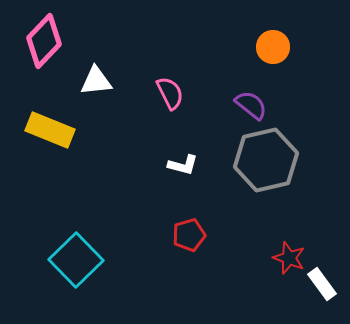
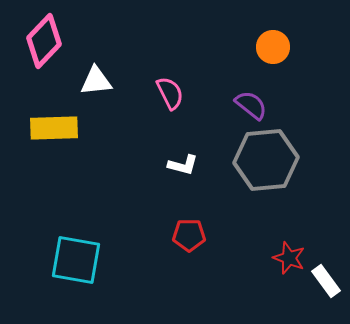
yellow rectangle: moved 4 px right, 2 px up; rotated 24 degrees counterclockwise
gray hexagon: rotated 8 degrees clockwise
red pentagon: rotated 16 degrees clockwise
cyan square: rotated 36 degrees counterclockwise
white rectangle: moved 4 px right, 3 px up
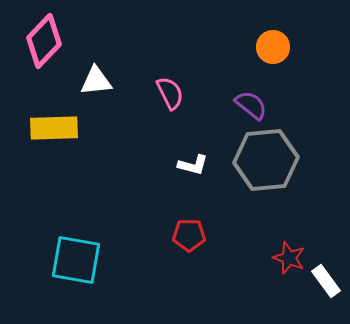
white L-shape: moved 10 px right
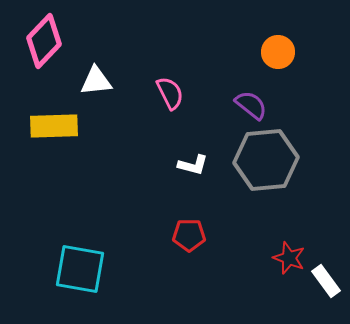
orange circle: moved 5 px right, 5 px down
yellow rectangle: moved 2 px up
cyan square: moved 4 px right, 9 px down
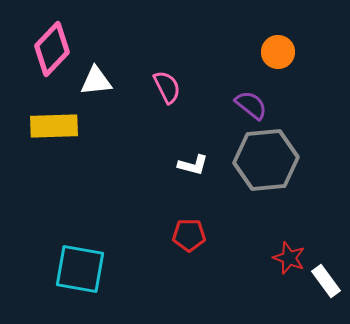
pink diamond: moved 8 px right, 8 px down
pink semicircle: moved 3 px left, 6 px up
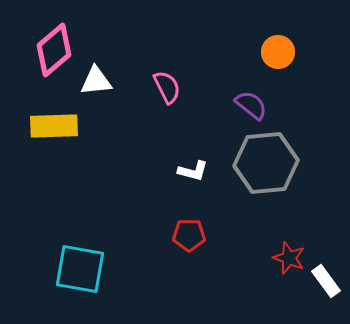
pink diamond: moved 2 px right, 1 px down; rotated 6 degrees clockwise
gray hexagon: moved 3 px down
white L-shape: moved 6 px down
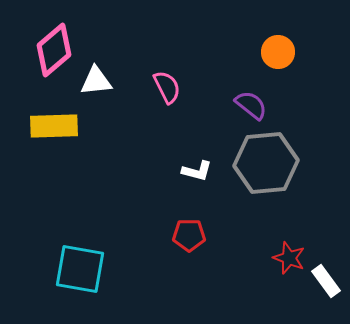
white L-shape: moved 4 px right
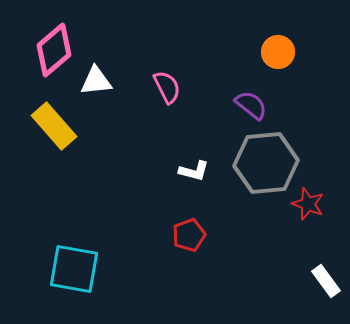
yellow rectangle: rotated 51 degrees clockwise
white L-shape: moved 3 px left
red pentagon: rotated 20 degrees counterclockwise
red star: moved 19 px right, 54 px up
cyan square: moved 6 px left
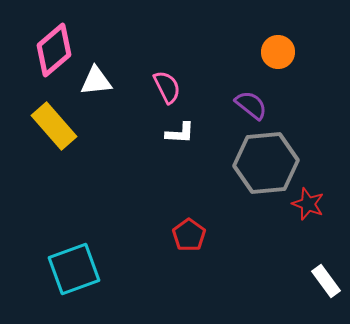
white L-shape: moved 14 px left, 38 px up; rotated 12 degrees counterclockwise
red pentagon: rotated 16 degrees counterclockwise
cyan square: rotated 30 degrees counterclockwise
